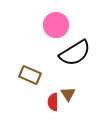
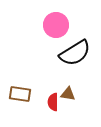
brown rectangle: moved 10 px left, 19 px down; rotated 15 degrees counterclockwise
brown triangle: rotated 49 degrees counterclockwise
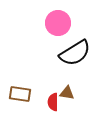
pink circle: moved 2 px right, 2 px up
brown triangle: moved 1 px left, 1 px up
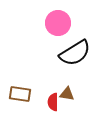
brown triangle: moved 1 px down
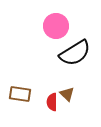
pink circle: moved 2 px left, 3 px down
brown triangle: rotated 35 degrees clockwise
red semicircle: moved 1 px left
